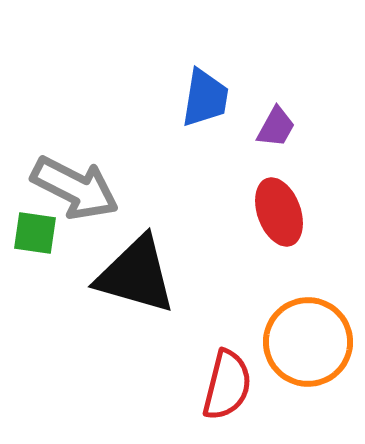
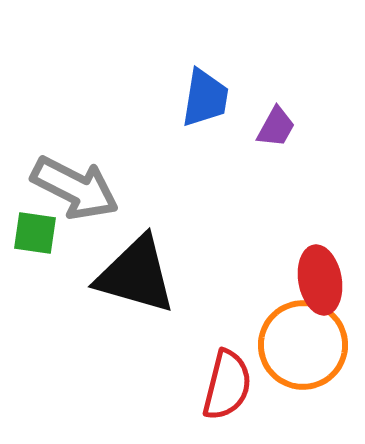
red ellipse: moved 41 px right, 68 px down; rotated 10 degrees clockwise
orange circle: moved 5 px left, 3 px down
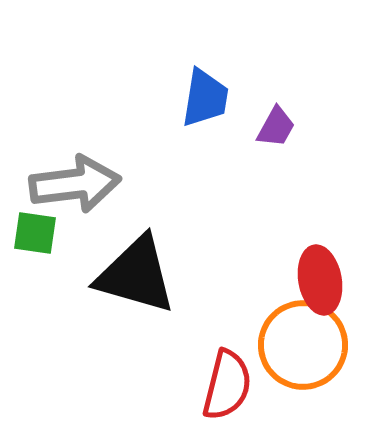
gray arrow: moved 4 px up; rotated 34 degrees counterclockwise
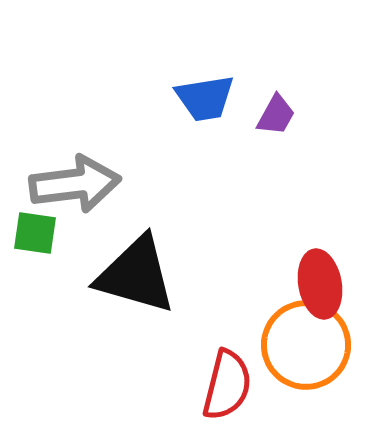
blue trapezoid: rotated 72 degrees clockwise
purple trapezoid: moved 12 px up
red ellipse: moved 4 px down
orange circle: moved 3 px right
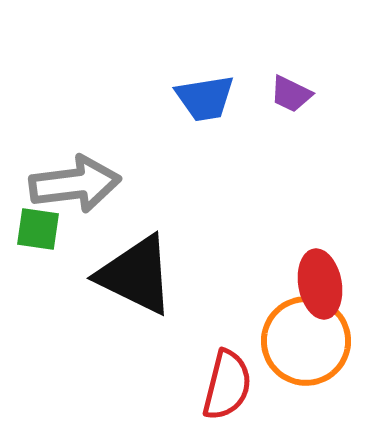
purple trapezoid: moved 15 px right, 21 px up; rotated 87 degrees clockwise
green square: moved 3 px right, 4 px up
black triangle: rotated 10 degrees clockwise
orange circle: moved 4 px up
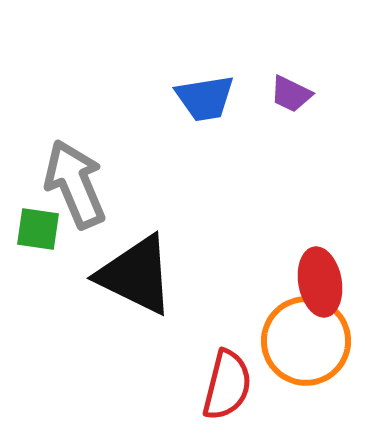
gray arrow: rotated 106 degrees counterclockwise
red ellipse: moved 2 px up
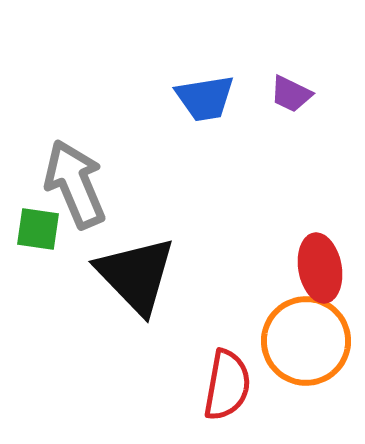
black triangle: rotated 20 degrees clockwise
red ellipse: moved 14 px up
red semicircle: rotated 4 degrees counterclockwise
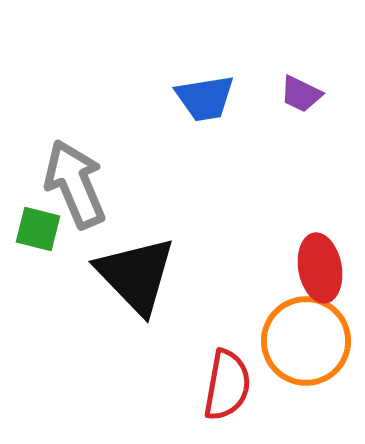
purple trapezoid: moved 10 px right
green square: rotated 6 degrees clockwise
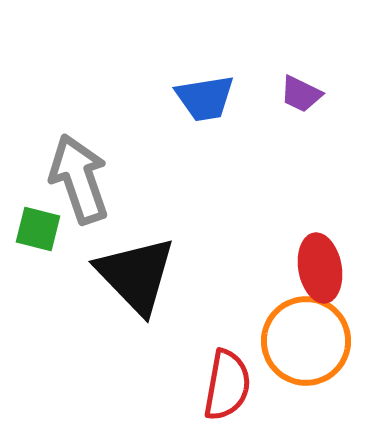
gray arrow: moved 4 px right, 5 px up; rotated 4 degrees clockwise
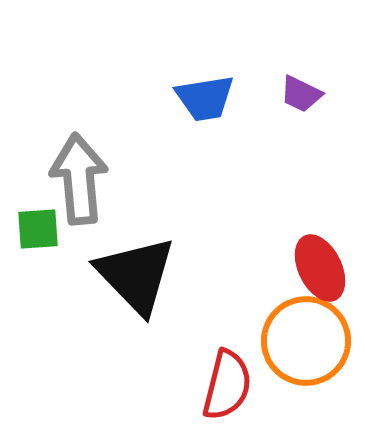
gray arrow: rotated 14 degrees clockwise
green square: rotated 18 degrees counterclockwise
red ellipse: rotated 16 degrees counterclockwise
red semicircle: rotated 4 degrees clockwise
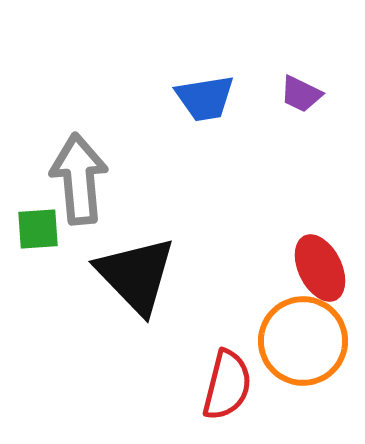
orange circle: moved 3 px left
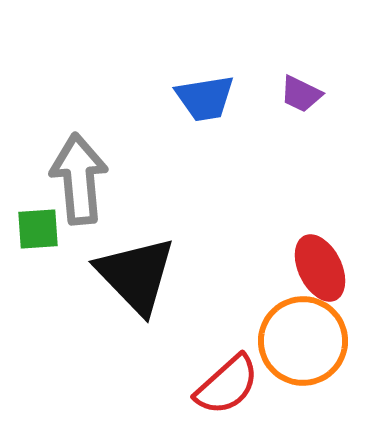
red semicircle: rotated 34 degrees clockwise
